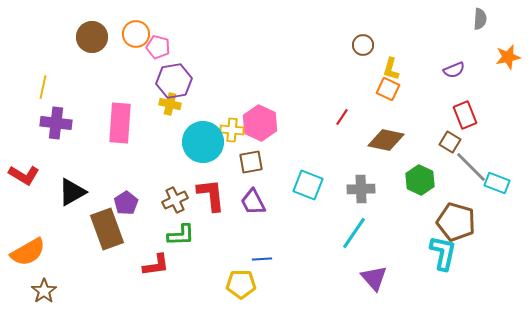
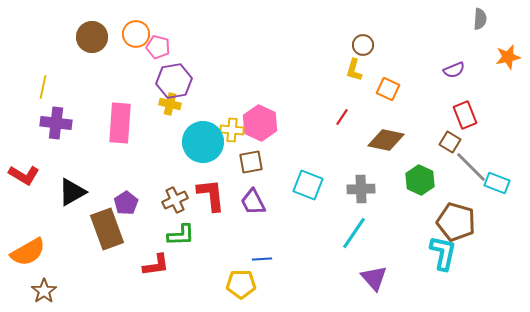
yellow L-shape at (391, 69): moved 37 px left, 1 px down
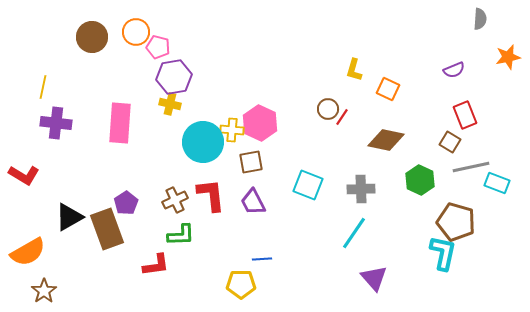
orange circle at (136, 34): moved 2 px up
brown circle at (363, 45): moved 35 px left, 64 px down
purple hexagon at (174, 81): moved 4 px up
gray line at (471, 167): rotated 57 degrees counterclockwise
black triangle at (72, 192): moved 3 px left, 25 px down
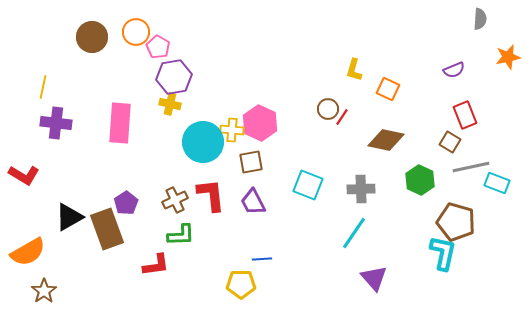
pink pentagon at (158, 47): rotated 15 degrees clockwise
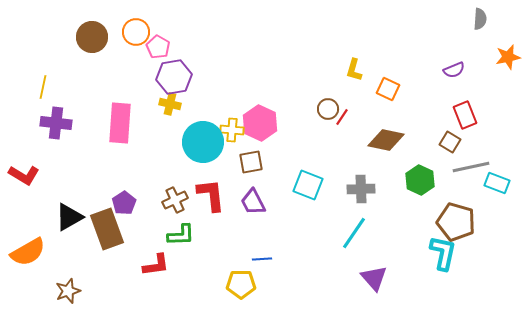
purple pentagon at (126, 203): moved 2 px left
brown star at (44, 291): moved 24 px right; rotated 15 degrees clockwise
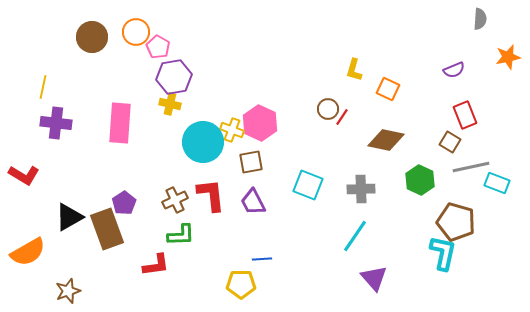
yellow cross at (232, 130): rotated 15 degrees clockwise
cyan line at (354, 233): moved 1 px right, 3 px down
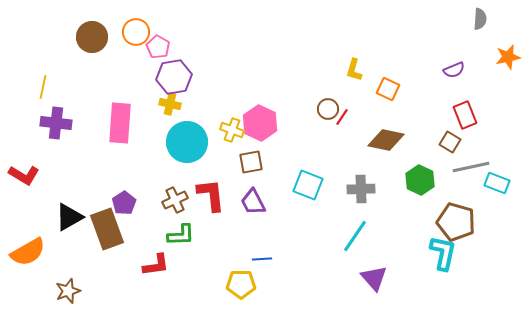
cyan circle at (203, 142): moved 16 px left
